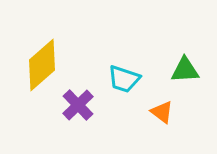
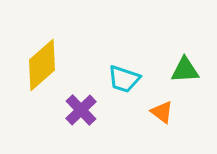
purple cross: moved 3 px right, 5 px down
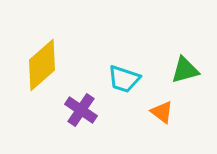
green triangle: rotated 12 degrees counterclockwise
purple cross: rotated 12 degrees counterclockwise
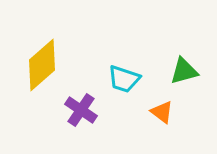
green triangle: moved 1 px left, 1 px down
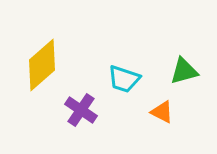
orange triangle: rotated 10 degrees counterclockwise
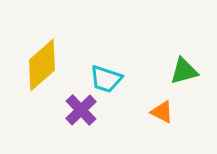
cyan trapezoid: moved 18 px left
purple cross: rotated 12 degrees clockwise
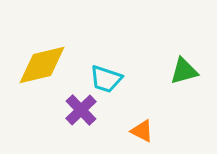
yellow diamond: rotated 28 degrees clockwise
orange triangle: moved 20 px left, 19 px down
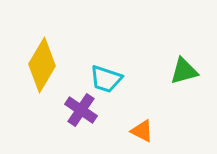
yellow diamond: rotated 46 degrees counterclockwise
purple cross: rotated 12 degrees counterclockwise
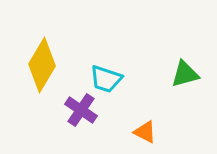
green triangle: moved 1 px right, 3 px down
orange triangle: moved 3 px right, 1 px down
